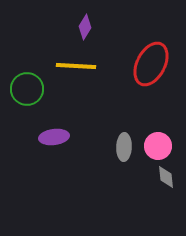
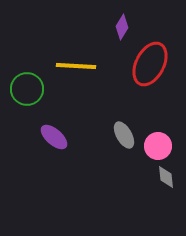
purple diamond: moved 37 px right
red ellipse: moved 1 px left
purple ellipse: rotated 48 degrees clockwise
gray ellipse: moved 12 px up; rotated 32 degrees counterclockwise
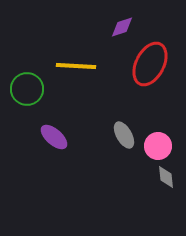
purple diamond: rotated 40 degrees clockwise
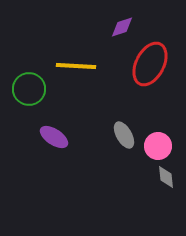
green circle: moved 2 px right
purple ellipse: rotated 8 degrees counterclockwise
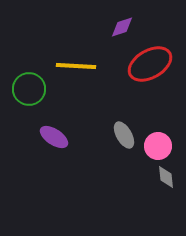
red ellipse: rotated 33 degrees clockwise
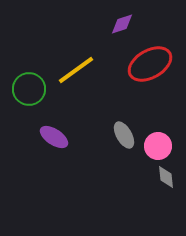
purple diamond: moved 3 px up
yellow line: moved 4 px down; rotated 39 degrees counterclockwise
